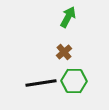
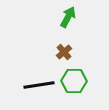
black line: moved 2 px left, 2 px down
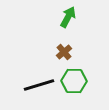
black line: rotated 8 degrees counterclockwise
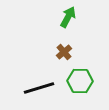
green hexagon: moved 6 px right
black line: moved 3 px down
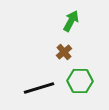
green arrow: moved 3 px right, 4 px down
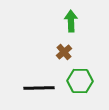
green arrow: rotated 30 degrees counterclockwise
black line: rotated 16 degrees clockwise
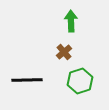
green hexagon: rotated 20 degrees counterclockwise
black line: moved 12 px left, 8 px up
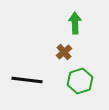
green arrow: moved 4 px right, 2 px down
black line: rotated 8 degrees clockwise
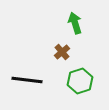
green arrow: rotated 15 degrees counterclockwise
brown cross: moved 2 px left
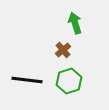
brown cross: moved 1 px right, 2 px up
green hexagon: moved 11 px left
